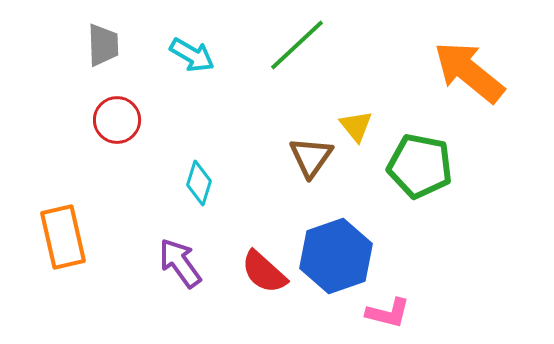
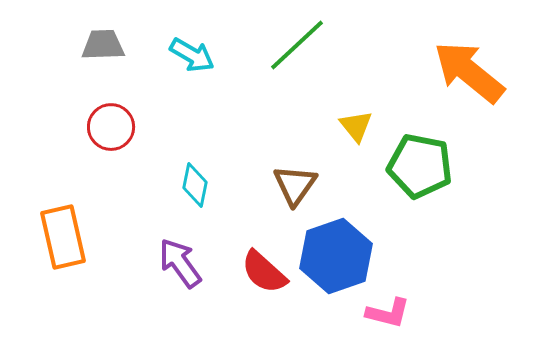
gray trapezoid: rotated 90 degrees counterclockwise
red circle: moved 6 px left, 7 px down
brown triangle: moved 16 px left, 28 px down
cyan diamond: moved 4 px left, 2 px down; rotated 6 degrees counterclockwise
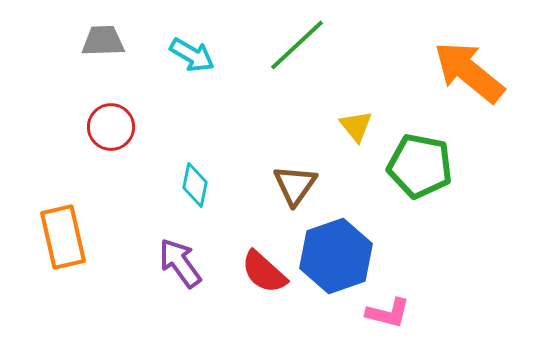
gray trapezoid: moved 4 px up
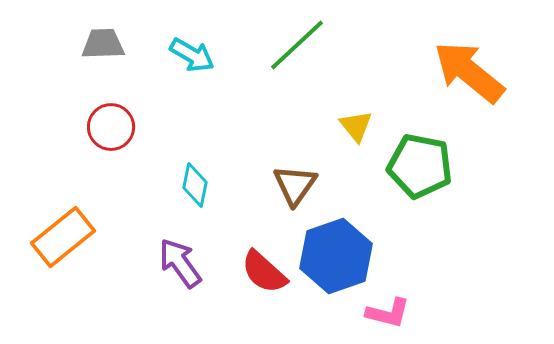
gray trapezoid: moved 3 px down
orange rectangle: rotated 64 degrees clockwise
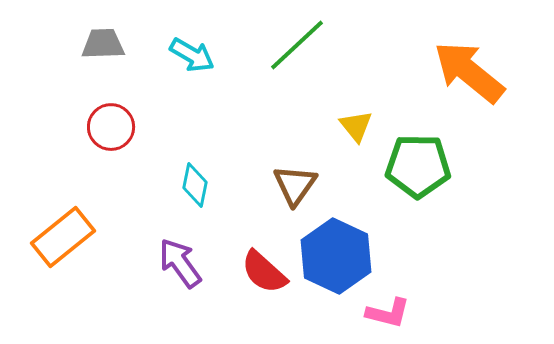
green pentagon: moved 2 px left; rotated 10 degrees counterclockwise
blue hexagon: rotated 16 degrees counterclockwise
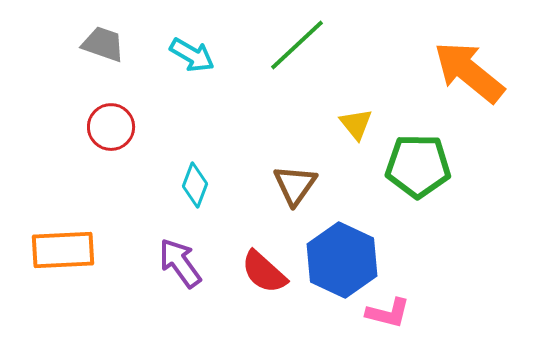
gray trapezoid: rotated 21 degrees clockwise
yellow triangle: moved 2 px up
cyan diamond: rotated 9 degrees clockwise
orange rectangle: moved 13 px down; rotated 36 degrees clockwise
blue hexagon: moved 6 px right, 4 px down
